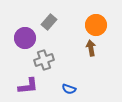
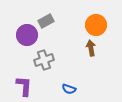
gray rectangle: moved 3 px left, 1 px up; rotated 21 degrees clockwise
purple circle: moved 2 px right, 3 px up
purple L-shape: moved 4 px left; rotated 80 degrees counterclockwise
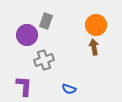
gray rectangle: rotated 42 degrees counterclockwise
brown arrow: moved 3 px right, 1 px up
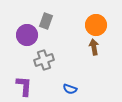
blue semicircle: moved 1 px right
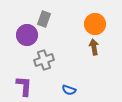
gray rectangle: moved 2 px left, 2 px up
orange circle: moved 1 px left, 1 px up
blue semicircle: moved 1 px left, 1 px down
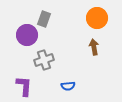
orange circle: moved 2 px right, 6 px up
blue semicircle: moved 1 px left, 4 px up; rotated 24 degrees counterclockwise
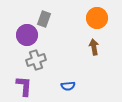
gray cross: moved 8 px left
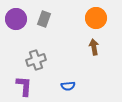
orange circle: moved 1 px left
purple circle: moved 11 px left, 16 px up
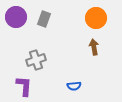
purple circle: moved 2 px up
blue semicircle: moved 6 px right
